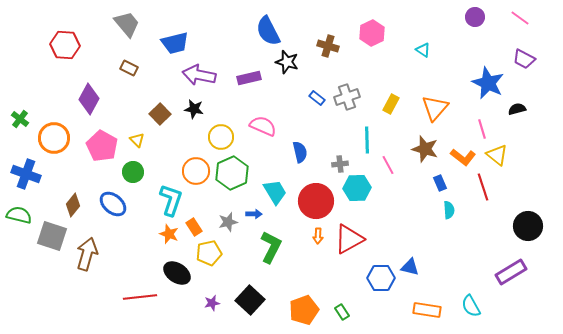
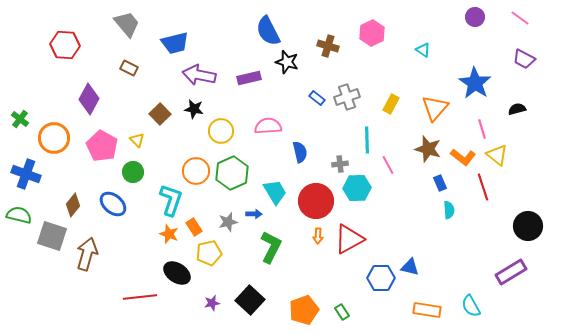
blue star at (488, 83): moved 13 px left; rotated 8 degrees clockwise
pink semicircle at (263, 126): moved 5 px right; rotated 28 degrees counterclockwise
yellow circle at (221, 137): moved 6 px up
brown star at (425, 149): moved 3 px right
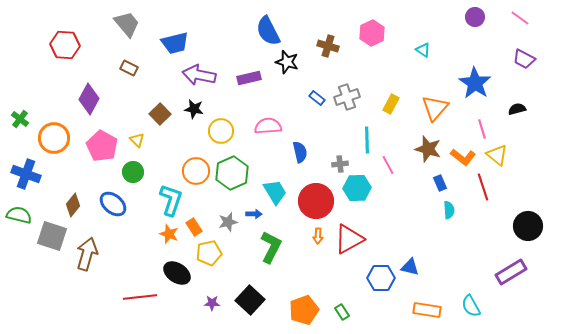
purple star at (212, 303): rotated 14 degrees clockwise
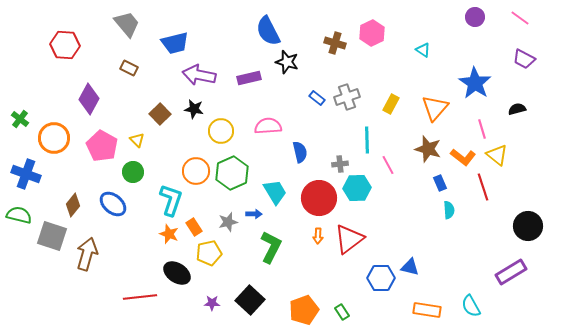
brown cross at (328, 46): moved 7 px right, 3 px up
red circle at (316, 201): moved 3 px right, 3 px up
red triangle at (349, 239): rotated 8 degrees counterclockwise
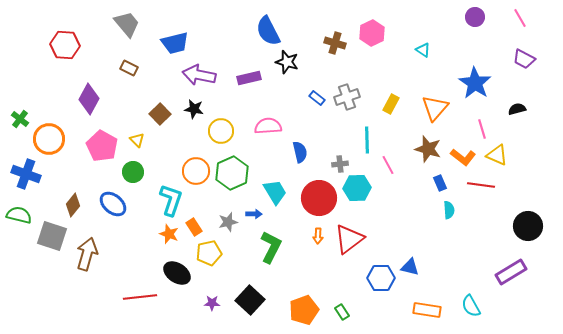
pink line at (520, 18): rotated 24 degrees clockwise
orange circle at (54, 138): moved 5 px left, 1 px down
yellow triangle at (497, 155): rotated 15 degrees counterclockwise
red line at (483, 187): moved 2 px left, 2 px up; rotated 64 degrees counterclockwise
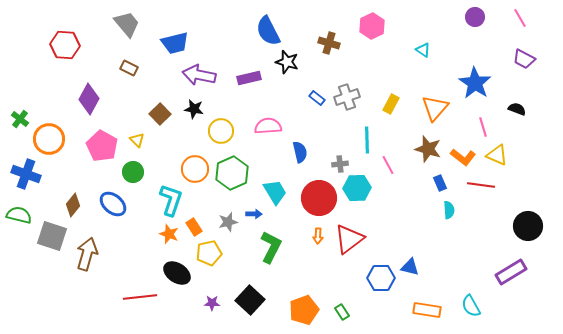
pink hexagon at (372, 33): moved 7 px up
brown cross at (335, 43): moved 6 px left
black semicircle at (517, 109): rotated 36 degrees clockwise
pink line at (482, 129): moved 1 px right, 2 px up
orange circle at (196, 171): moved 1 px left, 2 px up
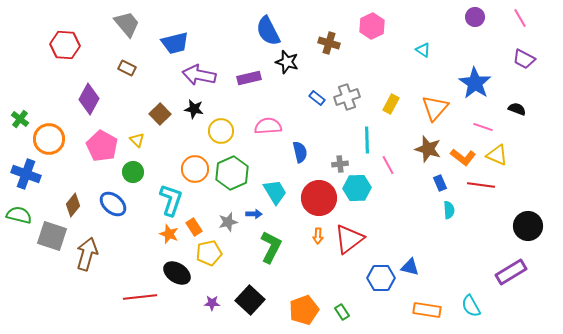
brown rectangle at (129, 68): moved 2 px left
pink line at (483, 127): rotated 54 degrees counterclockwise
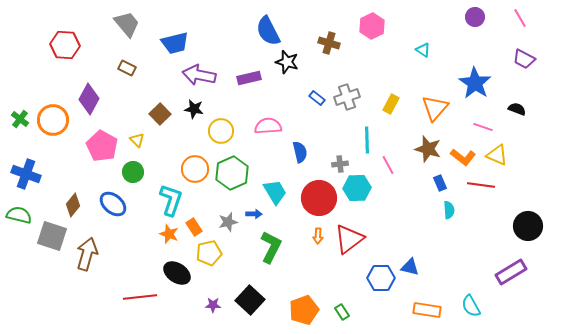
orange circle at (49, 139): moved 4 px right, 19 px up
purple star at (212, 303): moved 1 px right, 2 px down
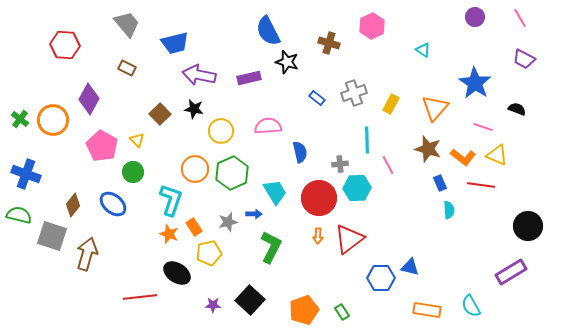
gray cross at (347, 97): moved 7 px right, 4 px up
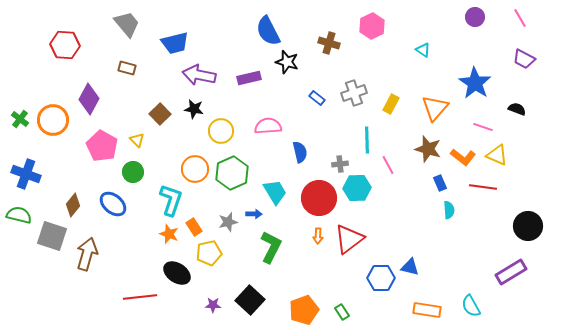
brown rectangle at (127, 68): rotated 12 degrees counterclockwise
red line at (481, 185): moved 2 px right, 2 px down
